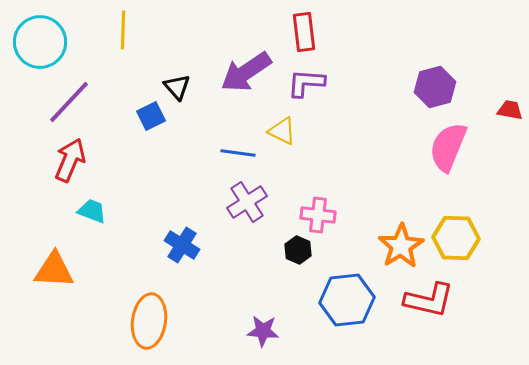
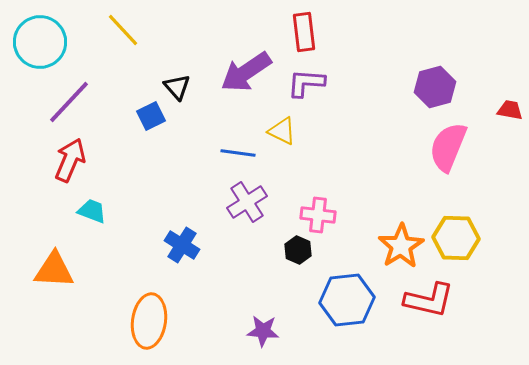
yellow line: rotated 45 degrees counterclockwise
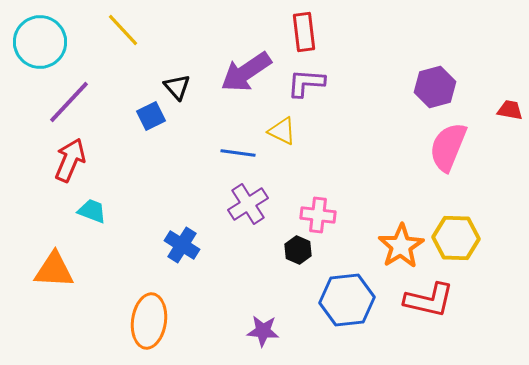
purple cross: moved 1 px right, 2 px down
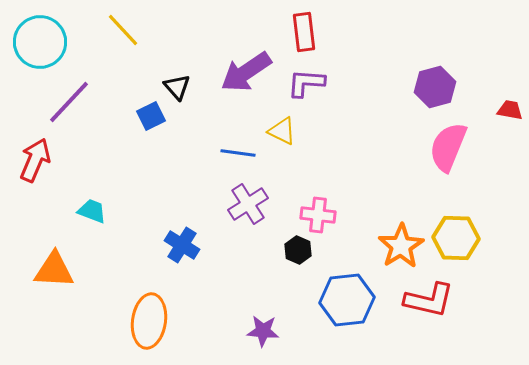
red arrow: moved 35 px left
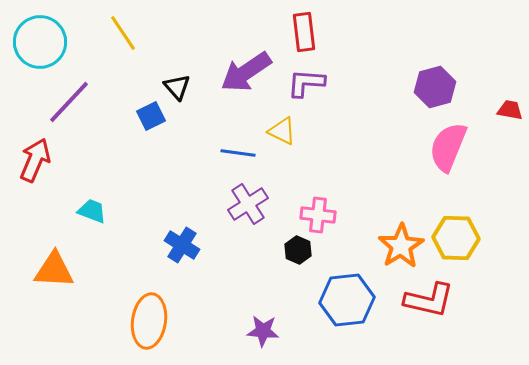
yellow line: moved 3 px down; rotated 9 degrees clockwise
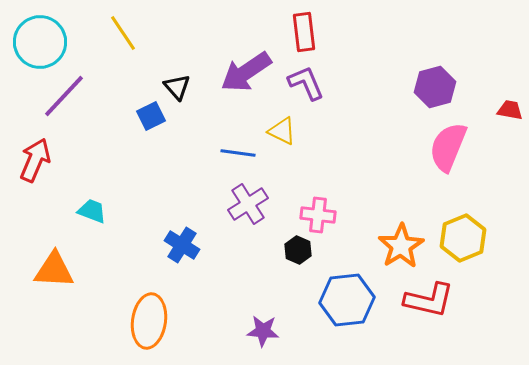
purple L-shape: rotated 63 degrees clockwise
purple line: moved 5 px left, 6 px up
yellow hexagon: moved 7 px right; rotated 24 degrees counterclockwise
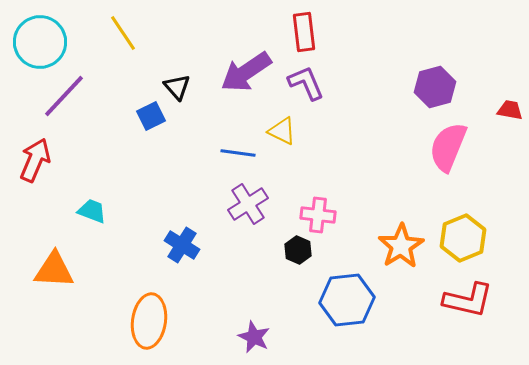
red L-shape: moved 39 px right
purple star: moved 9 px left, 6 px down; rotated 20 degrees clockwise
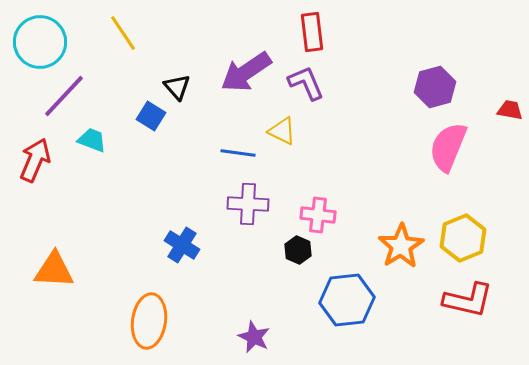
red rectangle: moved 8 px right
blue square: rotated 32 degrees counterclockwise
purple cross: rotated 36 degrees clockwise
cyan trapezoid: moved 71 px up
